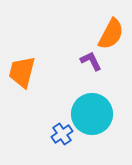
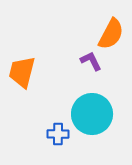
blue cross: moved 4 px left; rotated 35 degrees clockwise
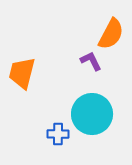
orange trapezoid: moved 1 px down
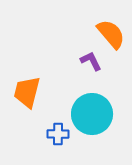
orange semicircle: rotated 68 degrees counterclockwise
orange trapezoid: moved 5 px right, 19 px down
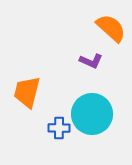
orange semicircle: moved 6 px up; rotated 8 degrees counterclockwise
purple L-shape: rotated 140 degrees clockwise
blue cross: moved 1 px right, 6 px up
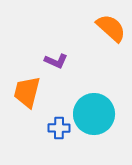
purple L-shape: moved 35 px left
cyan circle: moved 2 px right
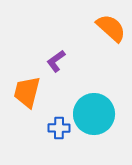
purple L-shape: rotated 120 degrees clockwise
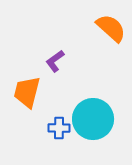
purple L-shape: moved 1 px left
cyan circle: moved 1 px left, 5 px down
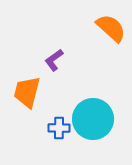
purple L-shape: moved 1 px left, 1 px up
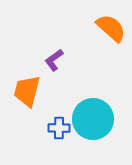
orange trapezoid: moved 1 px up
